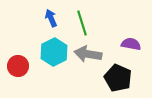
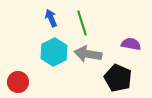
red circle: moved 16 px down
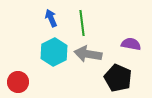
green line: rotated 10 degrees clockwise
